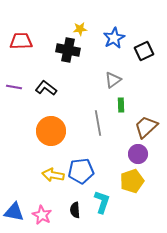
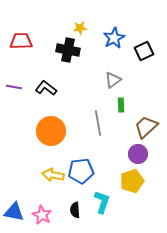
yellow star: moved 1 px up
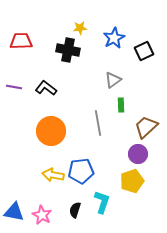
black semicircle: rotated 21 degrees clockwise
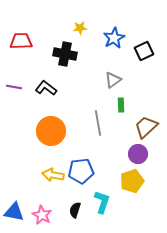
black cross: moved 3 px left, 4 px down
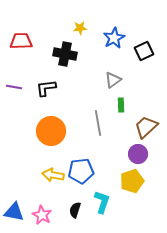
black L-shape: rotated 45 degrees counterclockwise
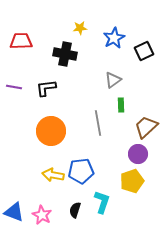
blue triangle: rotated 10 degrees clockwise
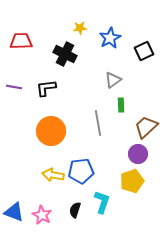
blue star: moved 4 px left
black cross: rotated 15 degrees clockwise
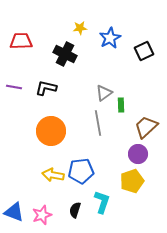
gray triangle: moved 9 px left, 13 px down
black L-shape: rotated 20 degrees clockwise
pink star: rotated 24 degrees clockwise
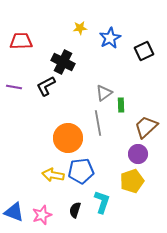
black cross: moved 2 px left, 8 px down
black L-shape: moved 2 px up; rotated 40 degrees counterclockwise
orange circle: moved 17 px right, 7 px down
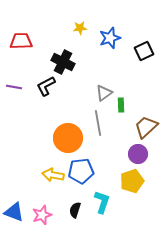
blue star: rotated 10 degrees clockwise
